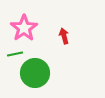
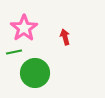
red arrow: moved 1 px right, 1 px down
green line: moved 1 px left, 2 px up
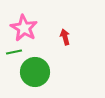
pink star: rotated 8 degrees counterclockwise
green circle: moved 1 px up
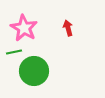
red arrow: moved 3 px right, 9 px up
green circle: moved 1 px left, 1 px up
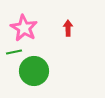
red arrow: rotated 14 degrees clockwise
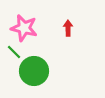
pink star: rotated 16 degrees counterclockwise
green line: rotated 56 degrees clockwise
